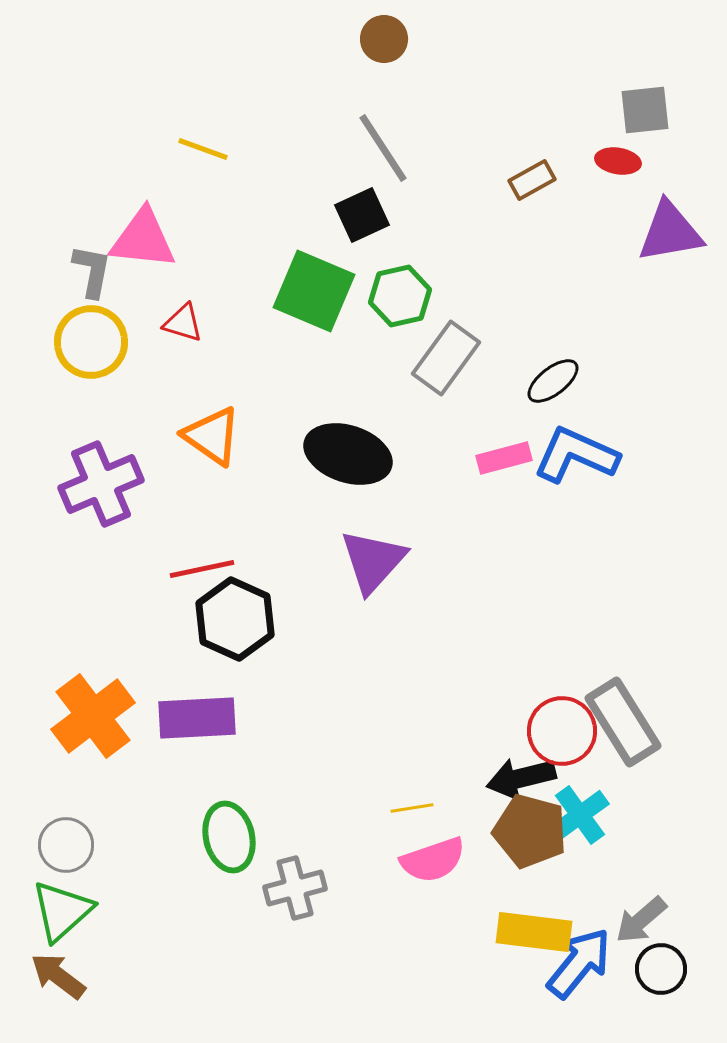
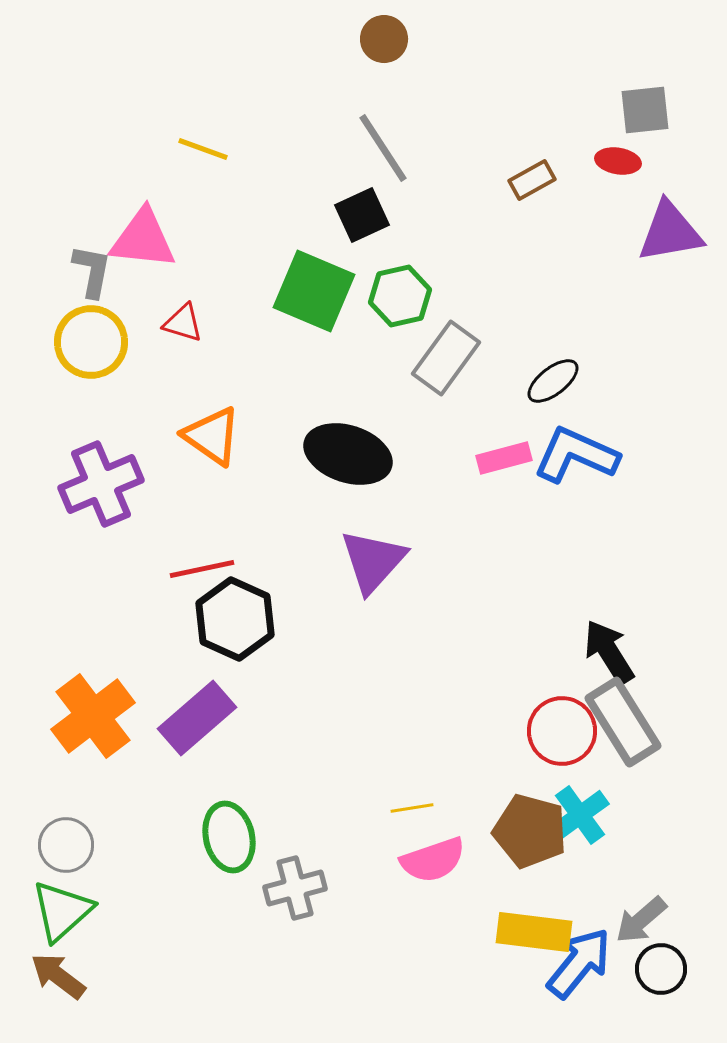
purple rectangle at (197, 718): rotated 38 degrees counterclockwise
black arrow at (521, 778): moved 88 px right, 126 px up; rotated 72 degrees clockwise
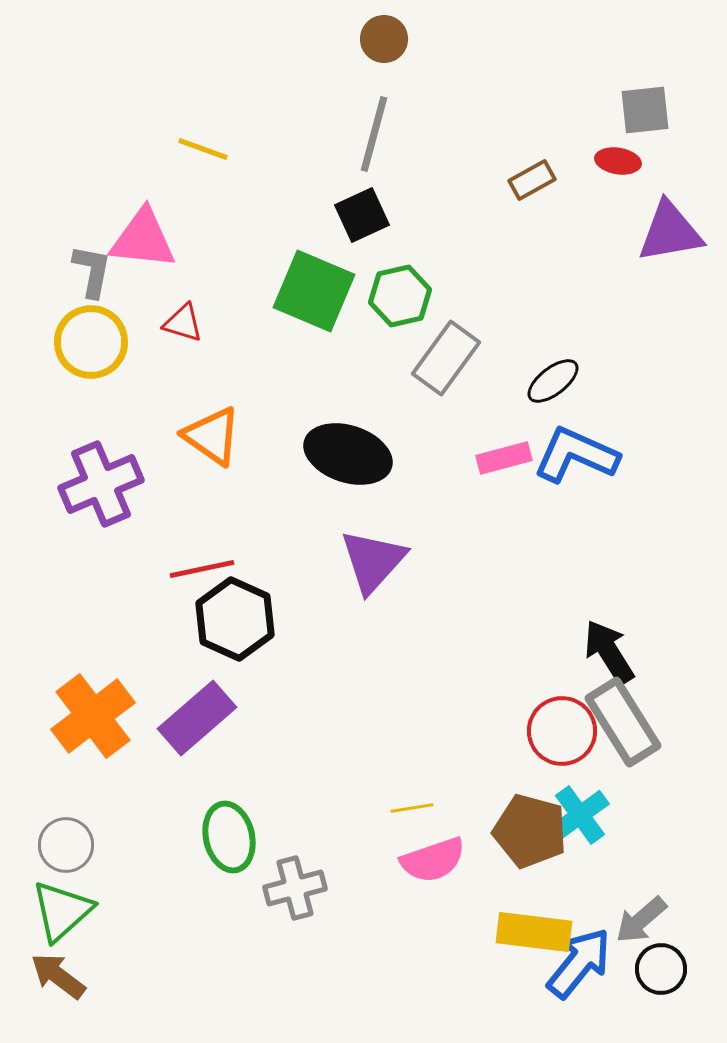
gray line at (383, 148): moved 9 px left, 14 px up; rotated 48 degrees clockwise
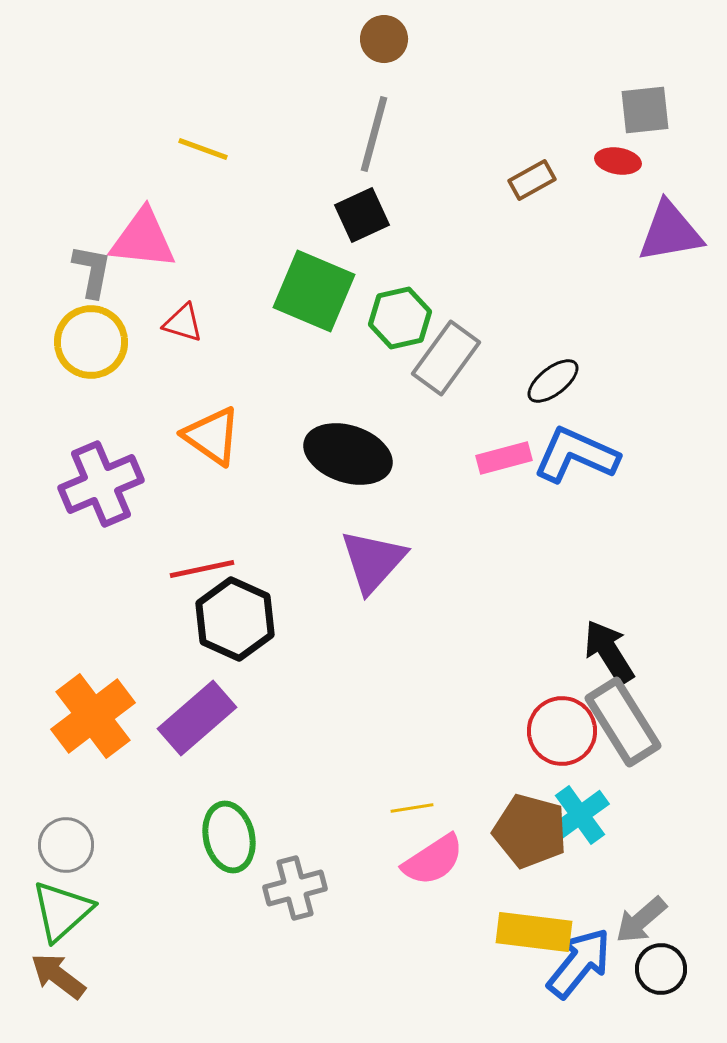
green hexagon at (400, 296): moved 22 px down
pink semicircle at (433, 860): rotated 14 degrees counterclockwise
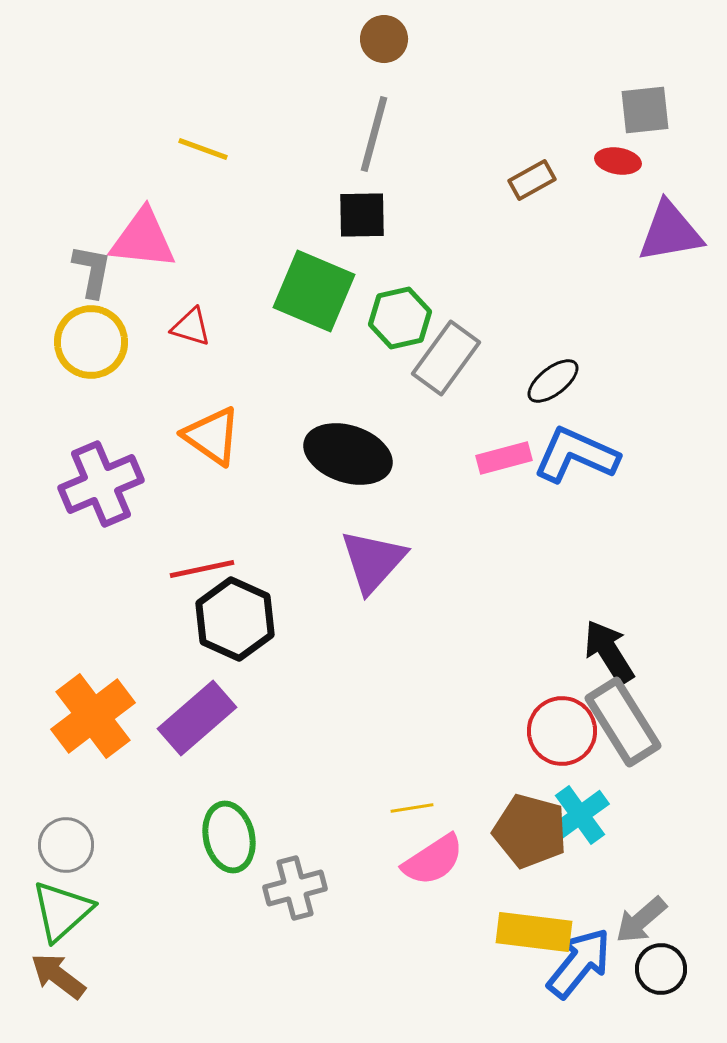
black square at (362, 215): rotated 24 degrees clockwise
red triangle at (183, 323): moved 8 px right, 4 px down
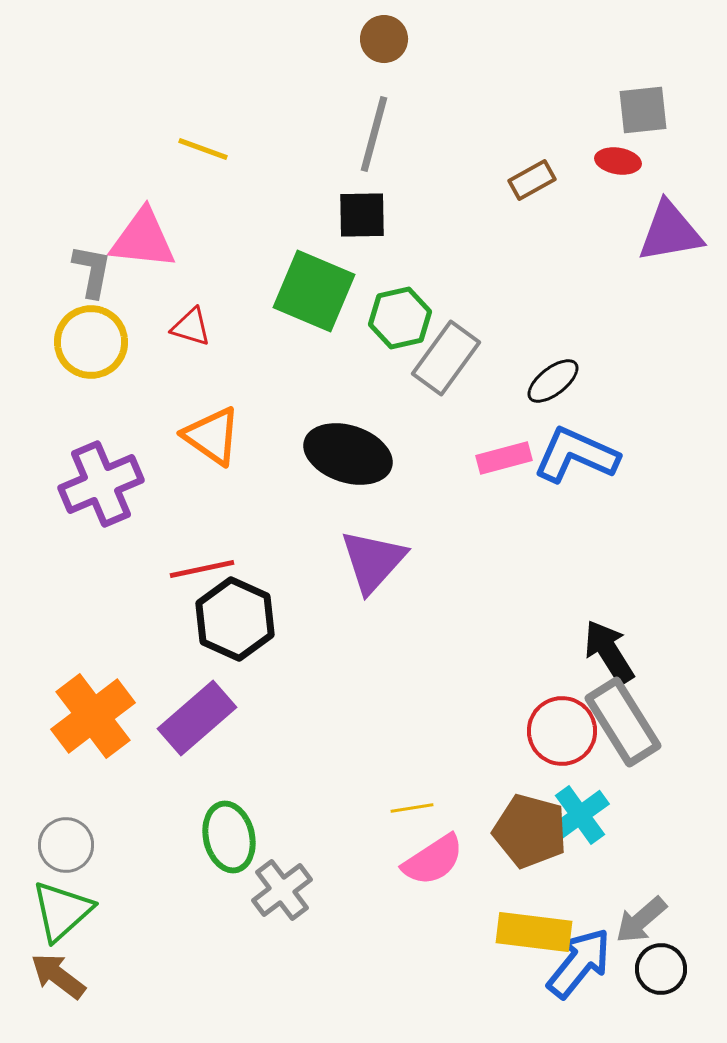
gray square at (645, 110): moved 2 px left
gray cross at (295, 888): moved 13 px left, 2 px down; rotated 22 degrees counterclockwise
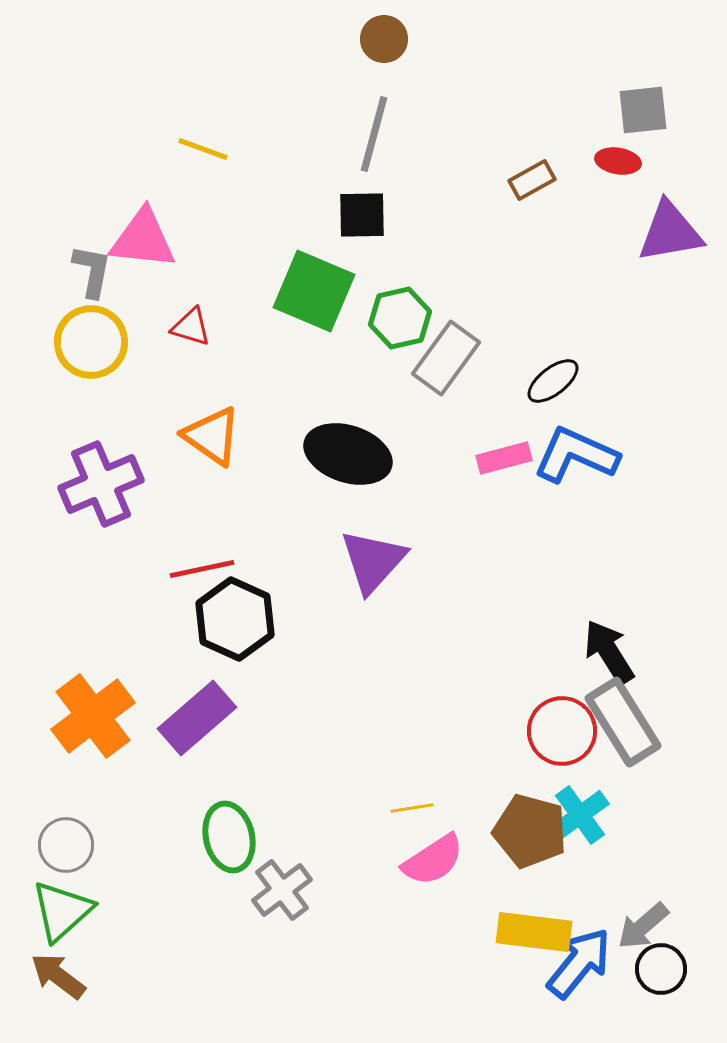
gray arrow at (641, 920): moved 2 px right, 6 px down
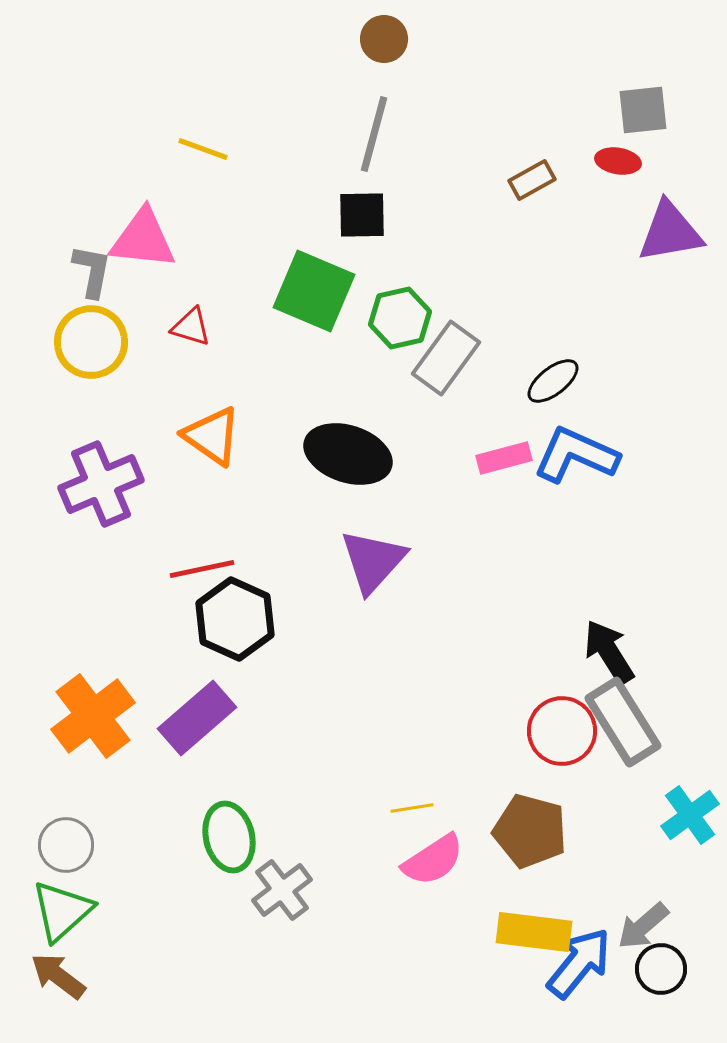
cyan cross at (580, 815): moved 110 px right
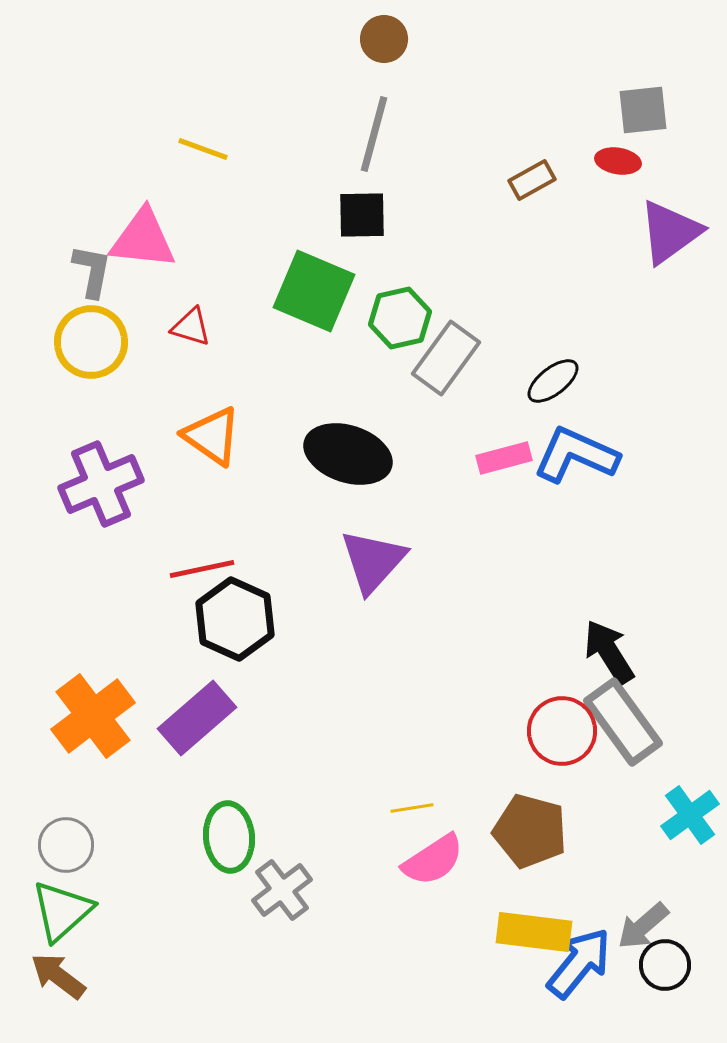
purple triangle at (670, 232): rotated 26 degrees counterclockwise
gray rectangle at (623, 722): rotated 4 degrees counterclockwise
green ellipse at (229, 837): rotated 8 degrees clockwise
black circle at (661, 969): moved 4 px right, 4 px up
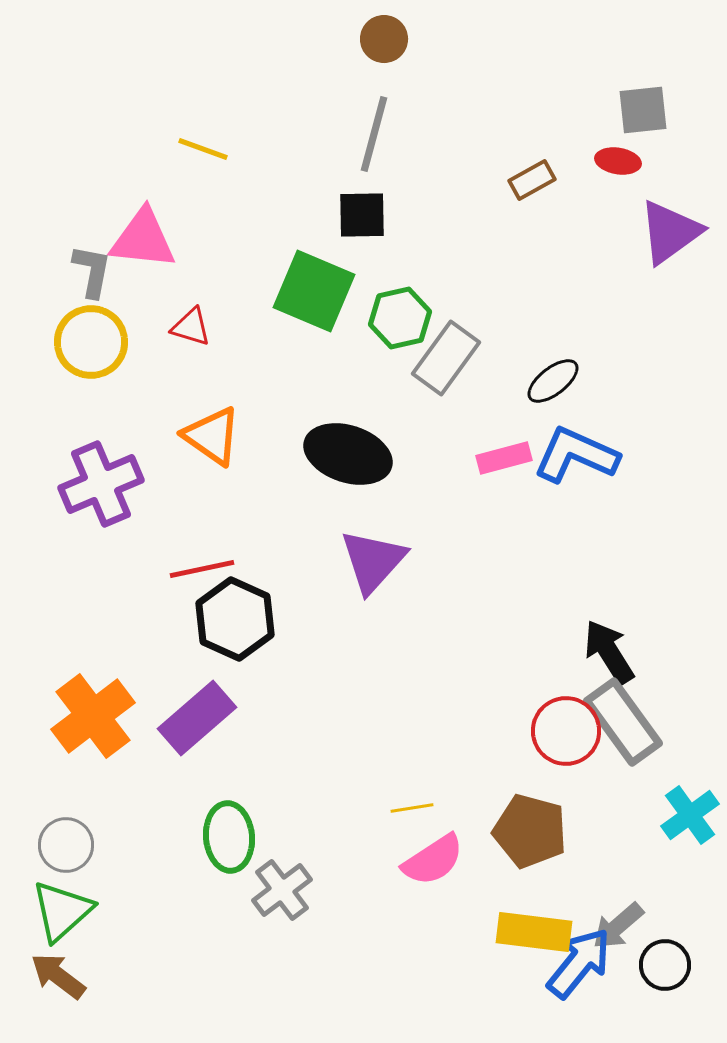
red circle at (562, 731): moved 4 px right
gray arrow at (643, 926): moved 25 px left
